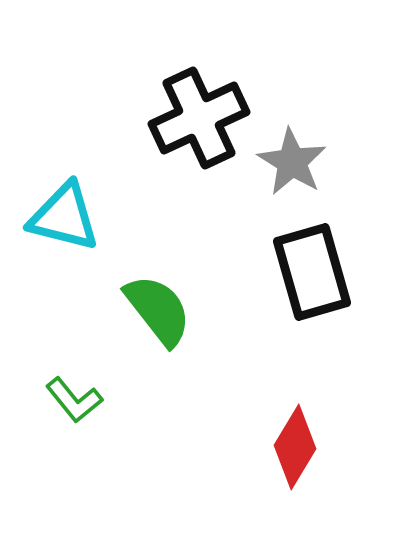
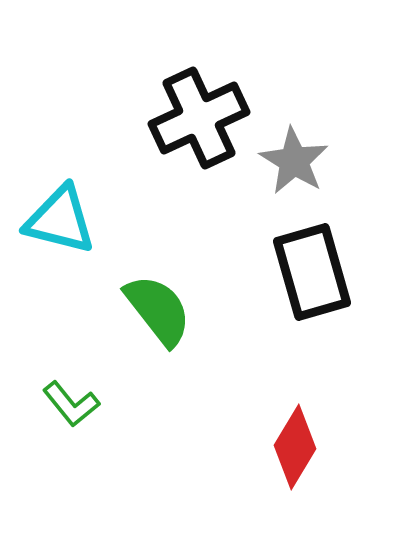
gray star: moved 2 px right, 1 px up
cyan triangle: moved 4 px left, 3 px down
green L-shape: moved 3 px left, 4 px down
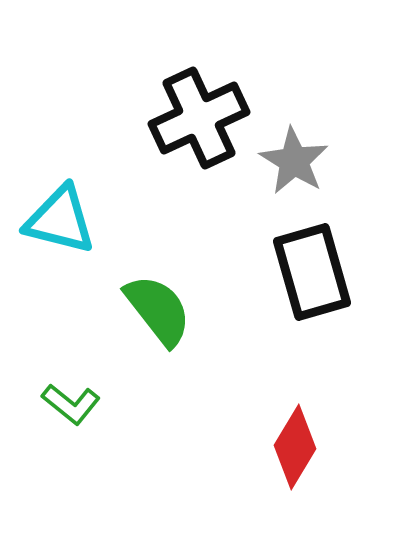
green L-shape: rotated 12 degrees counterclockwise
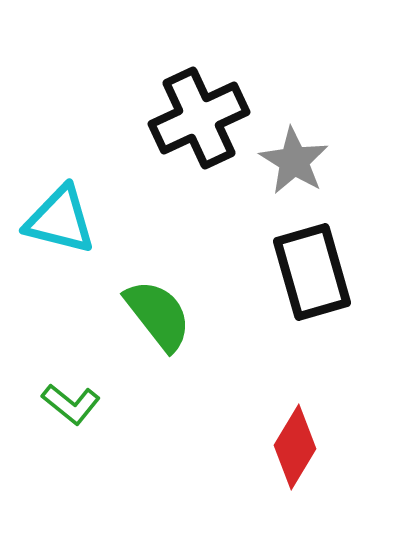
green semicircle: moved 5 px down
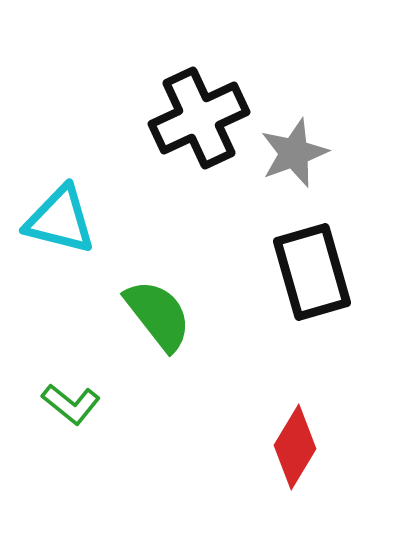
gray star: moved 8 px up; rotated 20 degrees clockwise
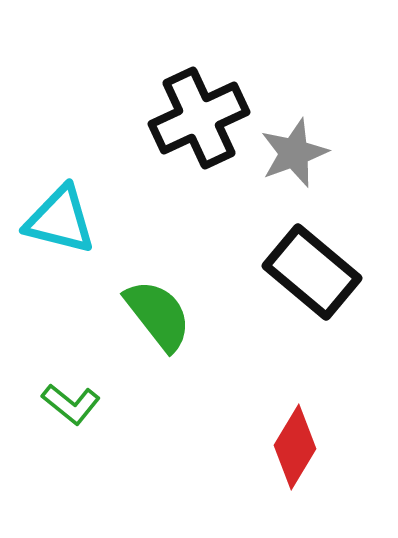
black rectangle: rotated 34 degrees counterclockwise
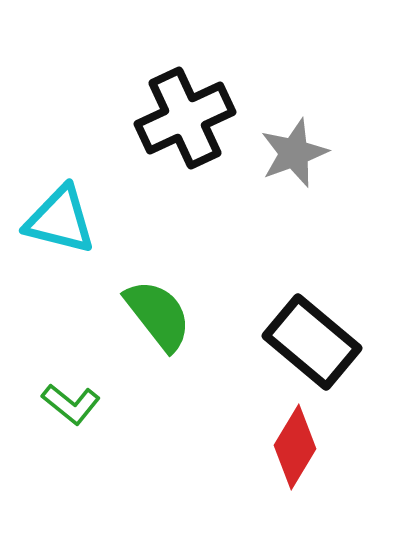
black cross: moved 14 px left
black rectangle: moved 70 px down
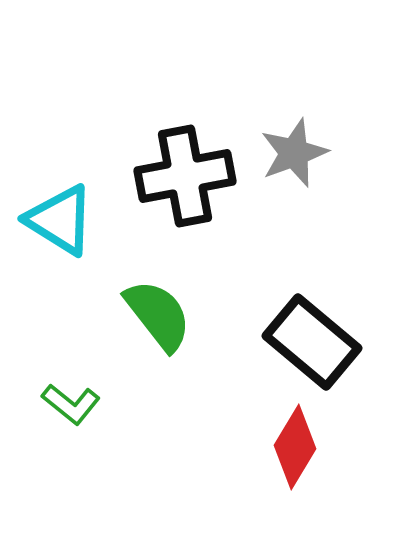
black cross: moved 58 px down; rotated 14 degrees clockwise
cyan triangle: rotated 18 degrees clockwise
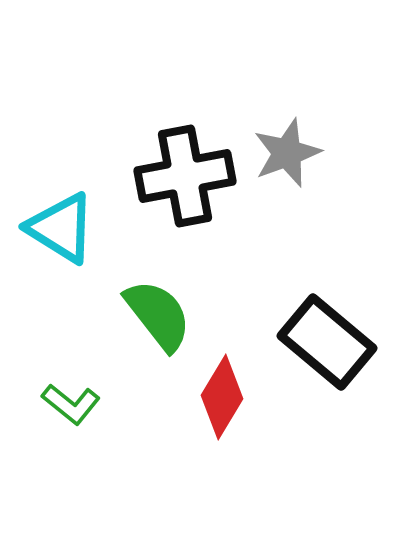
gray star: moved 7 px left
cyan triangle: moved 1 px right, 8 px down
black rectangle: moved 15 px right
red diamond: moved 73 px left, 50 px up
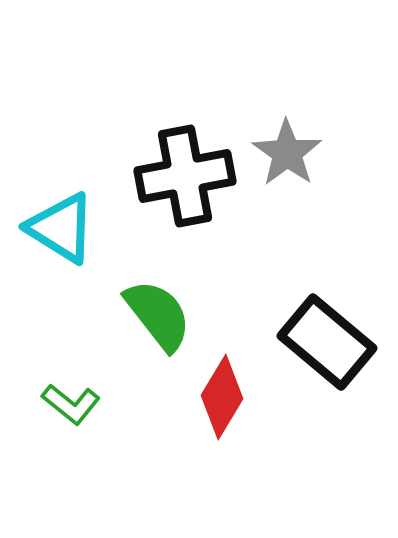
gray star: rotated 16 degrees counterclockwise
